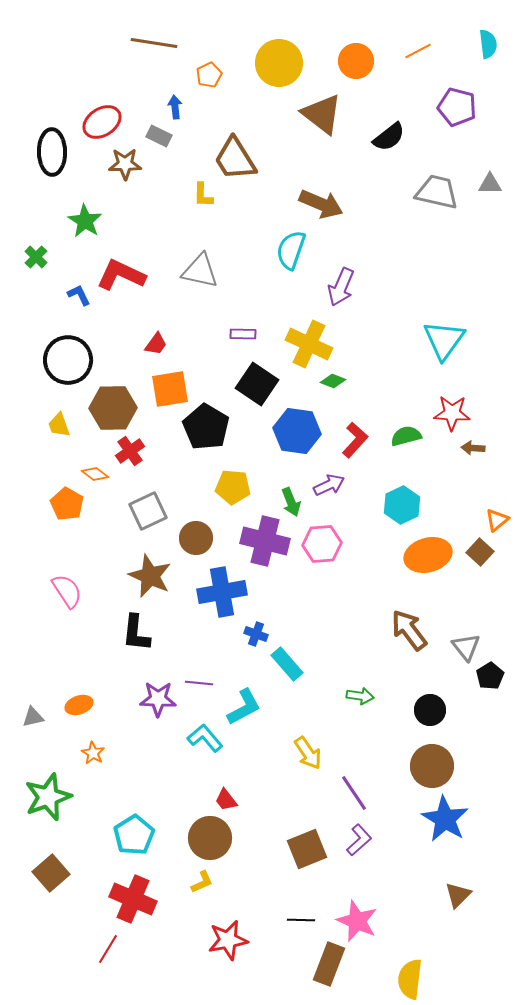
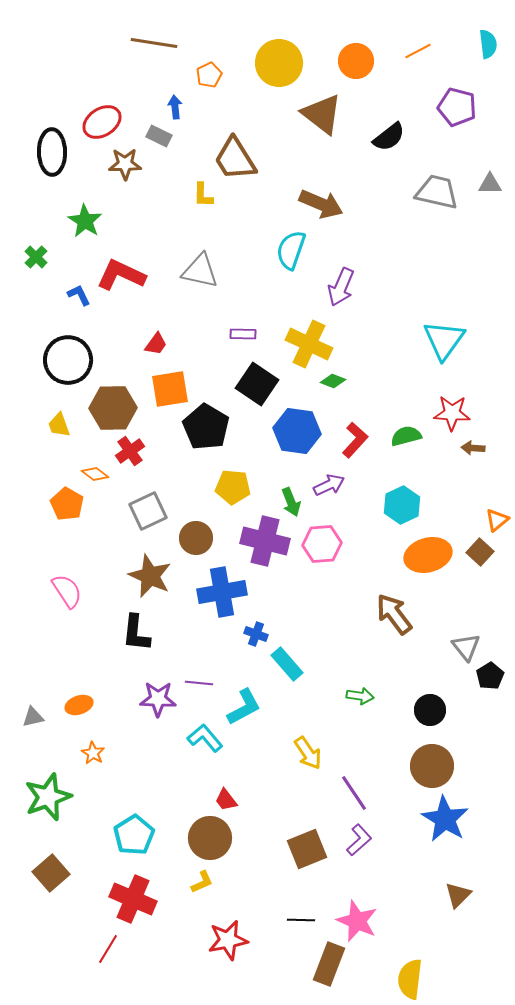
brown arrow at (409, 630): moved 15 px left, 16 px up
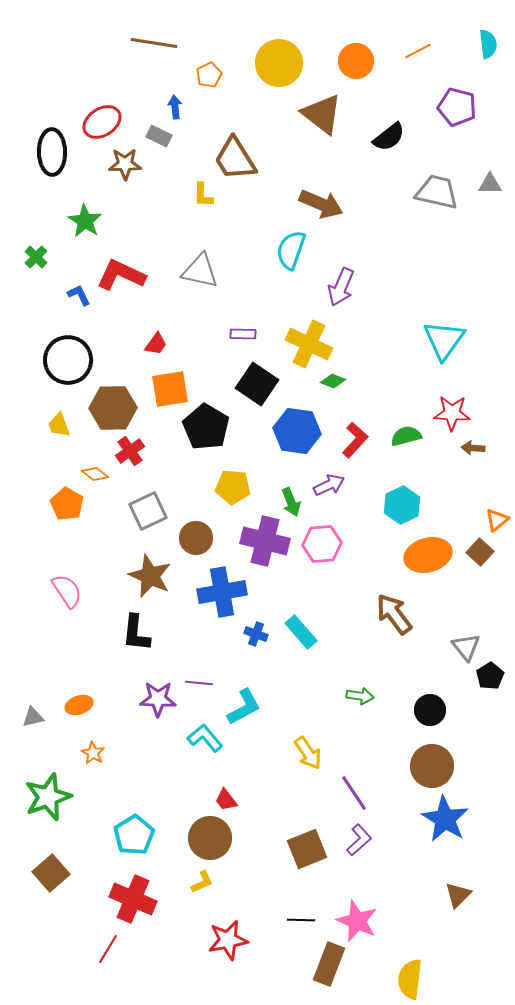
cyan rectangle at (287, 664): moved 14 px right, 32 px up
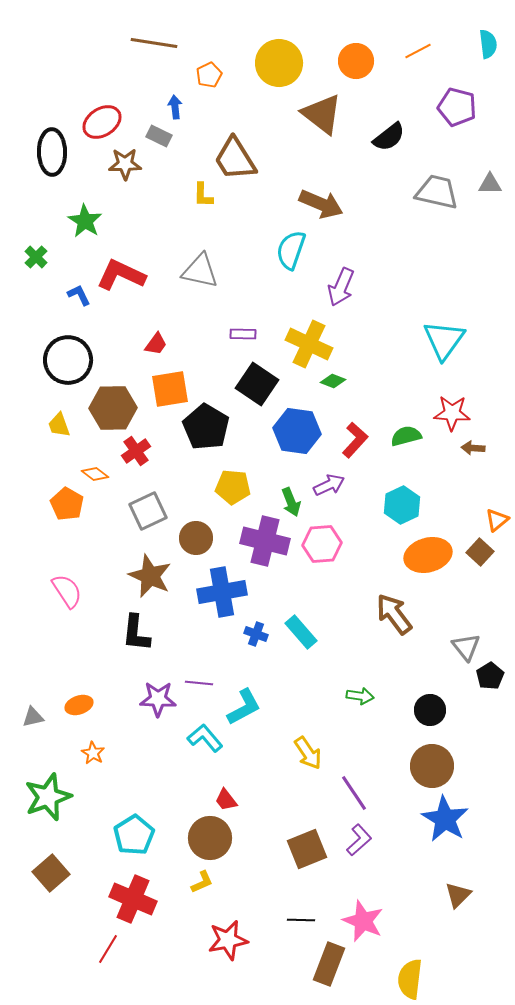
red cross at (130, 451): moved 6 px right
pink star at (357, 921): moved 6 px right
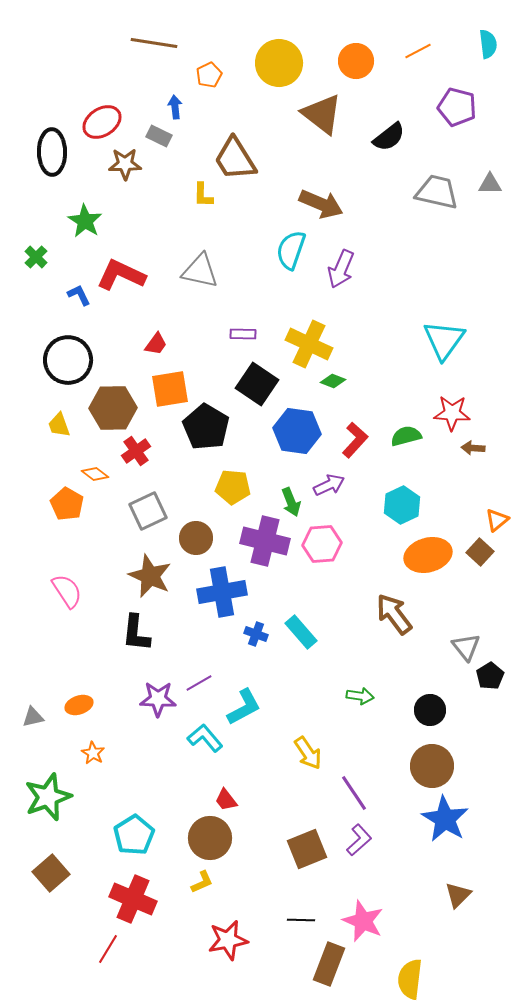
purple arrow at (341, 287): moved 18 px up
purple line at (199, 683): rotated 36 degrees counterclockwise
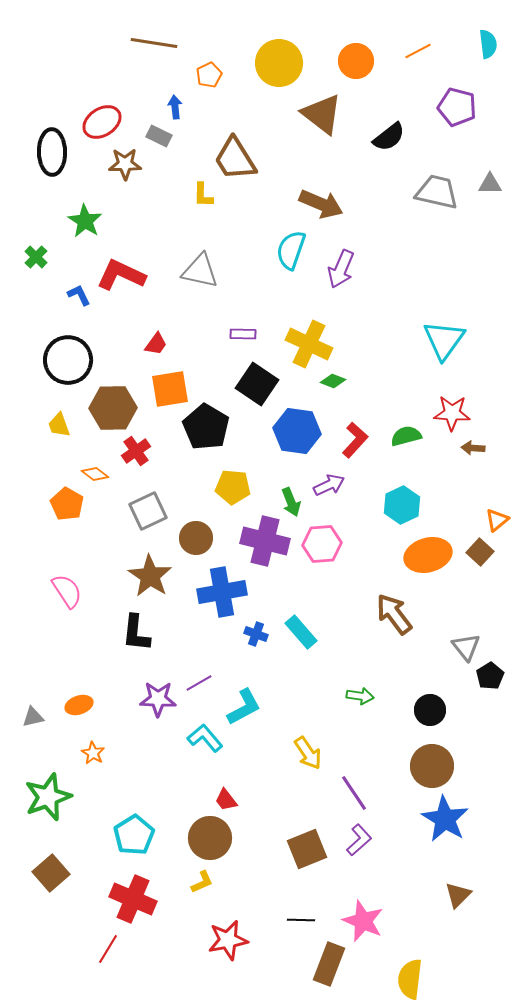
brown star at (150, 576): rotated 9 degrees clockwise
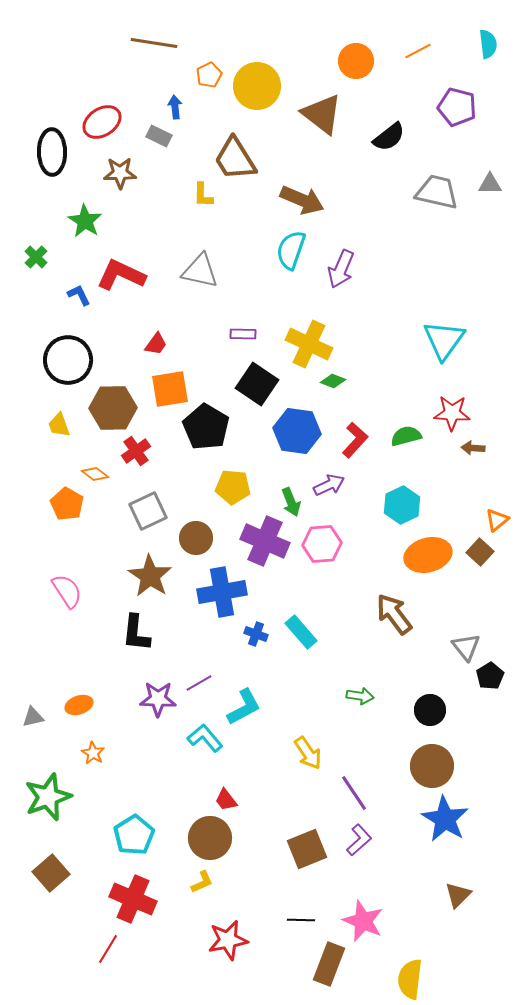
yellow circle at (279, 63): moved 22 px left, 23 px down
brown star at (125, 164): moved 5 px left, 9 px down
brown arrow at (321, 204): moved 19 px left, 4 px up
purple cross at (265, 541): rotated 9 degrees clockwise
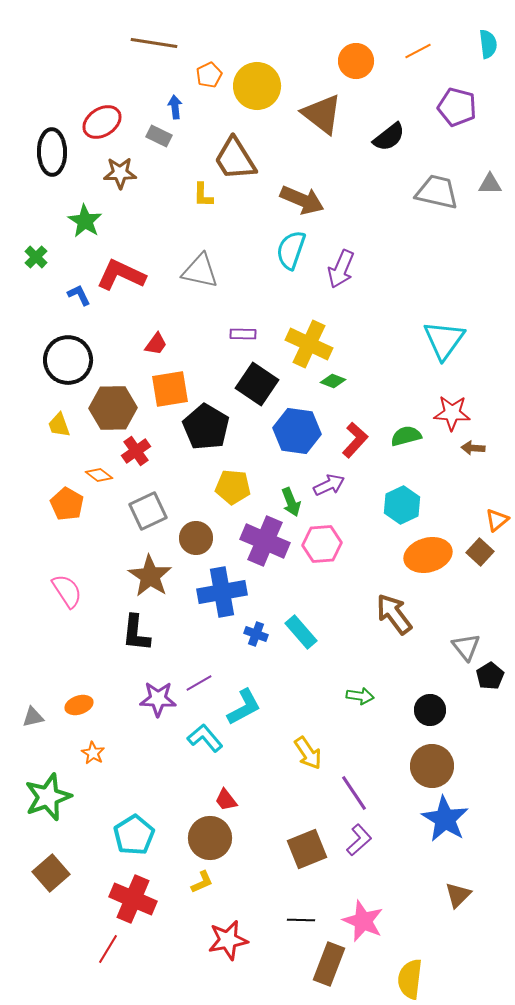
orange diamond at (95, 474): moved 4 px right, 1 px down
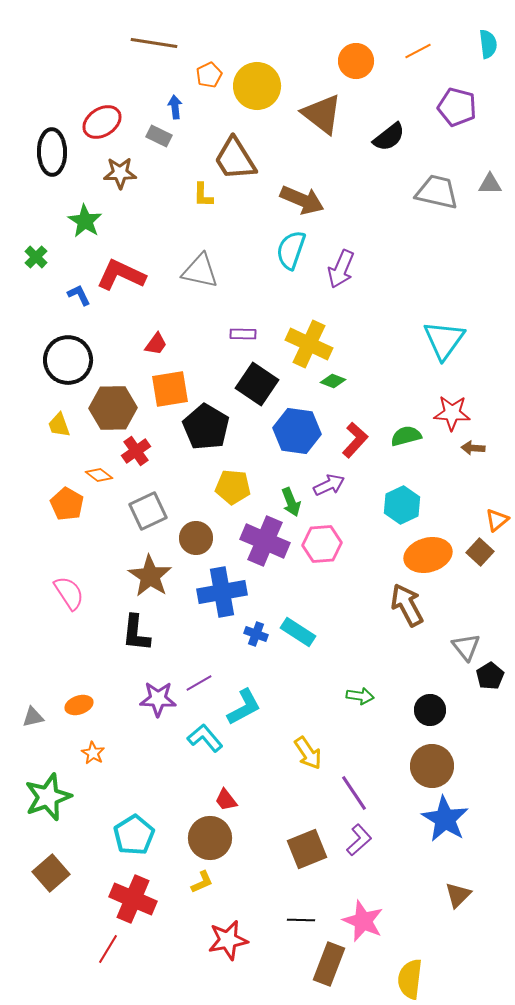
pink semicircle at (67, 591): moved 2 px right, 2 px down
brown arrow at (394, 614): moved 13 px right, 9 px up; rotated 9 degrees clockwise
cyan rectangle at (301, 632): moved 3 px left; rotated 16 degrees counterclockwise
